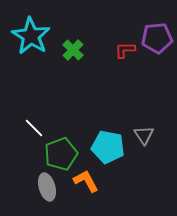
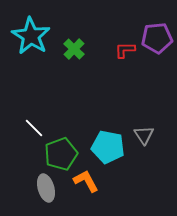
green cross: moved 1 px right, 1 px up
gray ellipse: moved 1 px left, 1 px down
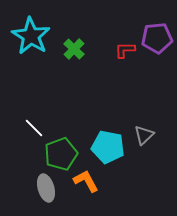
gray triangle: rotated 20 degrees clockwise
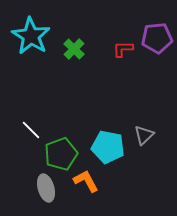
red L-shape: moved 2 px left, 1 px up
white line: moved 3 px left, 2 px down
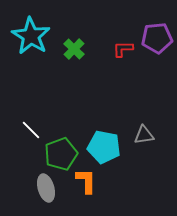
gray triangle: rotated 35 degrees clockwise
cyan pentagon: moved 4 px left
orange L-shape: rotated 28 degrees clockwise
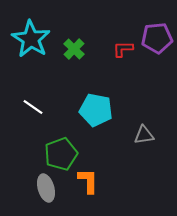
cyan star: moved 3 px down
white line: moved 2 px right, 23 px up; rotated 10 degrees counterclockwise
cyan pentagon: moved 8 px left, 37 px up
orange L-shape: moved 2 px right
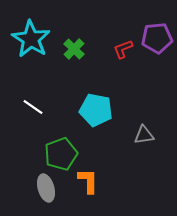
red L-shape: rotated 20 degrees counterclockwise
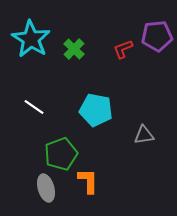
purple pentagon: moved 2 px up
white line: moved 1 px right
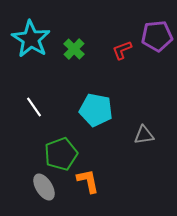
red L-shape: moved 1 px left, 1 px down
white line: rotated 20 degrees clockwise
orange L-shape: rotated 12 degrees counterclockwise
gray ellipse: moved 2 px left, 1 px up; rotated 16 degrees counterclockwise
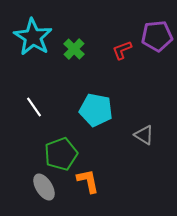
cyan star: moved 2 px right, 2 px up
gray triangle: rotated 40 degrees clockwise
